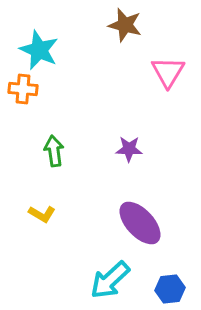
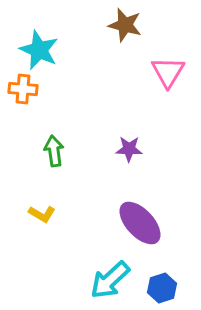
blue hexagon: moved 8 px left, 1 px up; rotated 12 degrees counterclockwise
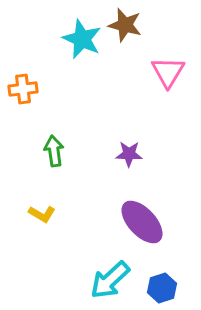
cyan star: moved 43 px right, 11 px up
orange cross: rotated 12 degrees counterclockwise
purple star: moved 5 px down
purple ellipse: moved 2 px right, 1 px up
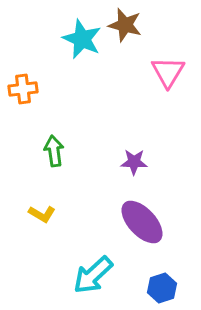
purple star: moved 5 px right, 8 px down
cyan arrow: moved 17 px left, 5 px up
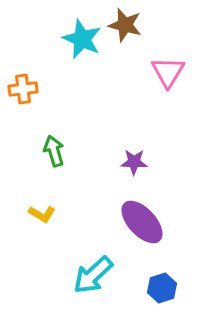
green arrow: rotated 8 degrees counterclockwise
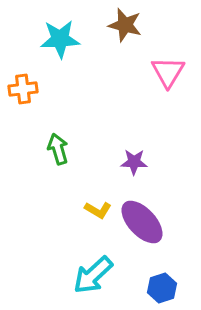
cyan star: moved 22 px left; rotated 27 degrees counterclockwise
green arrow: moved 4 px right, 2 px up
yellow L-shape: moved 56 px right, 4 px up
